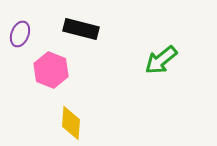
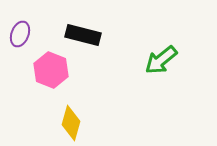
black rectangle: moved 2 px right, 6 px down
yellow diamond: rotated 12 degrees clockwise
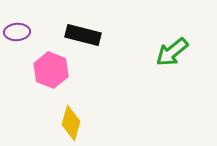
purple ellipse: moved 3 px left, 2 px up; rotated 65 degrees clockwise
green arrow: moved 11 px right, 8 px up
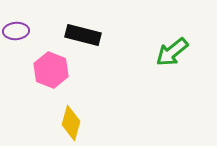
purple ellipse: moved 1 px left, 1 px up
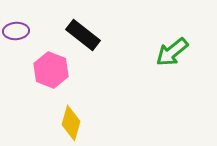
black rectangle: rotated 24 degrees clockwise
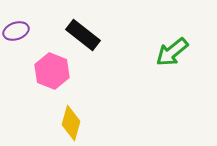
purple ellipse: rotated 15 degrees counterclockwise
pink hexagon: moved 1 px right, 1 px down
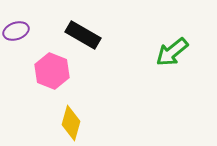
black rectangle: rotated 8 degrees counterclockwise
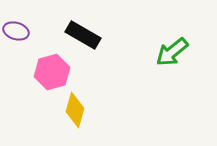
purple ellipse: rotated 35 degrees clockwise
pink hexagon: moved 1 px down; rotated 24 degrees clockwise
yellow diamond: moved 4 px right, 13 px up
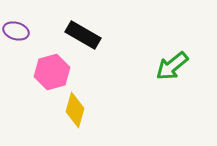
green arrow: moved 14 px down
